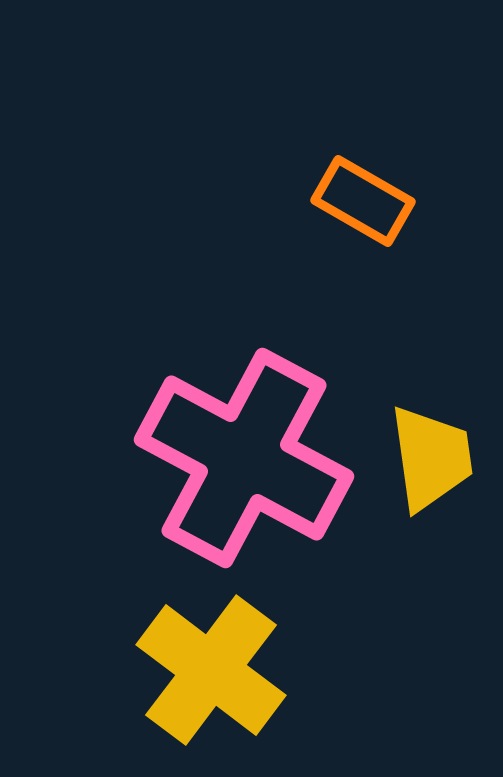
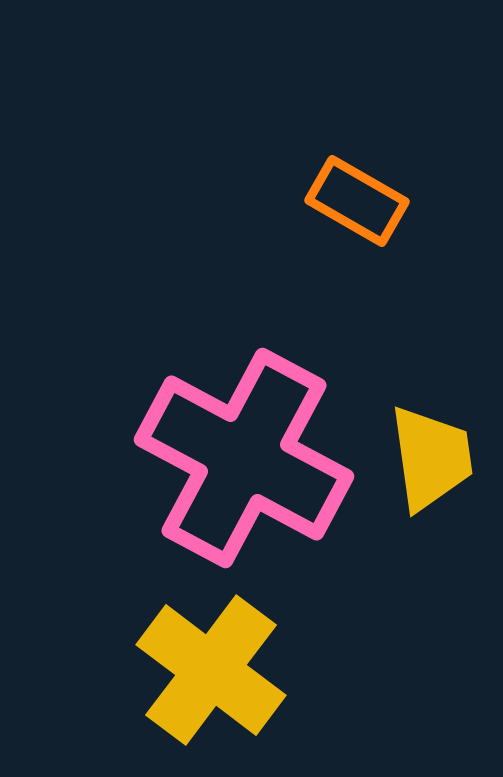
orange rectangle: moved 6 px left
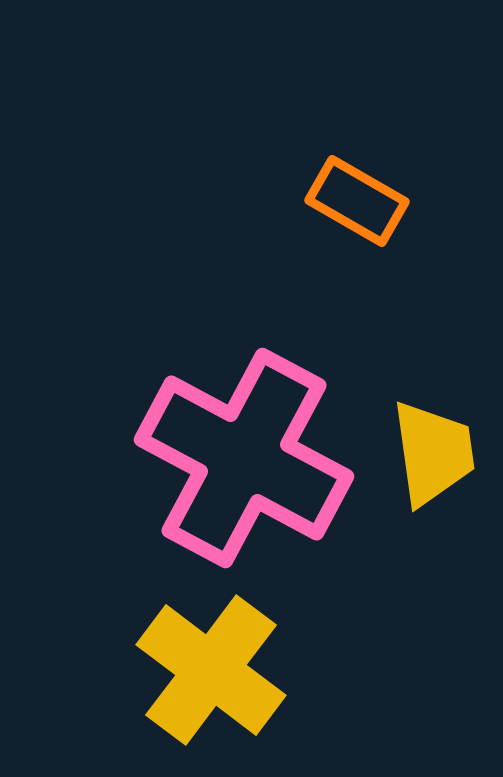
yellow trapezoid: moved 2 px right, 5 px up
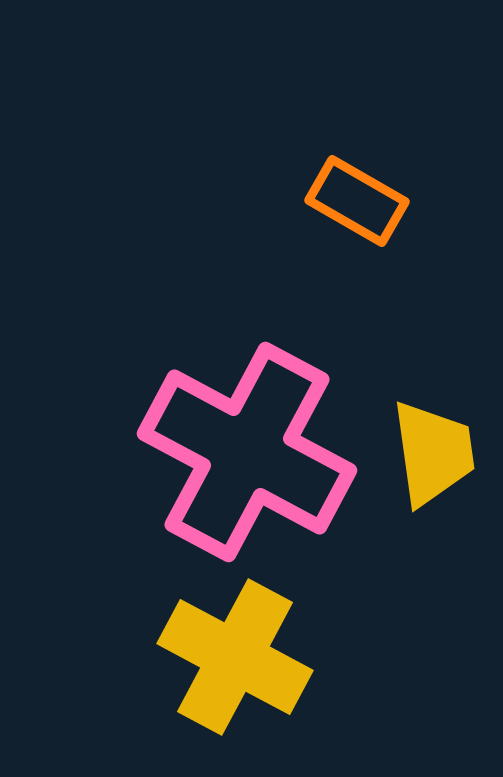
pink cross: moved 3 px right, 6 px up
yellow cross: moved 24 px right, 13 px up; rotated 9 degrees counterclockwise
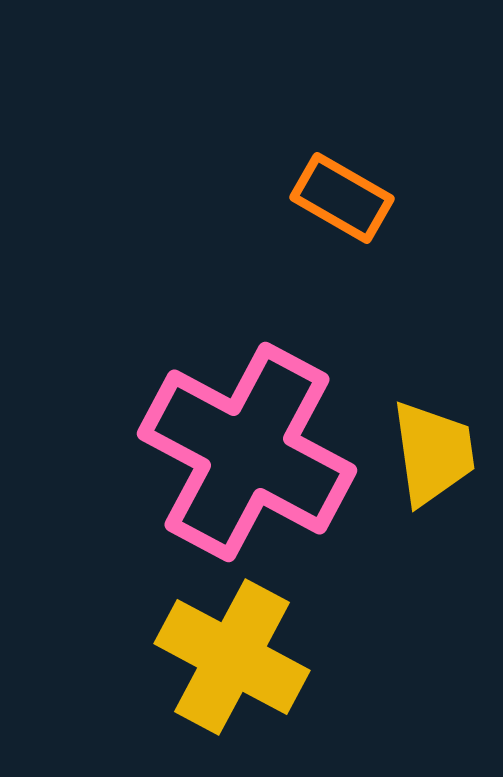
orange rectangle: moved 15 px left, 3 px up
yellow cross: moved 3 px left
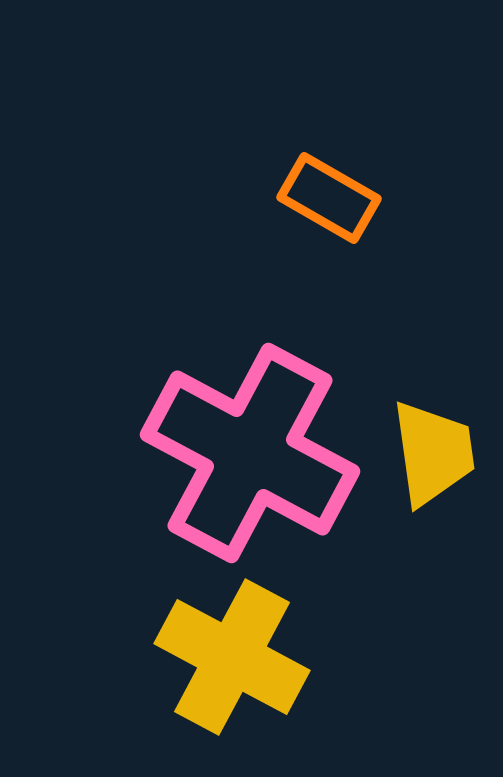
orange rectangle: moved 13 px left
pink cross: moved 3 px right, 1 px down
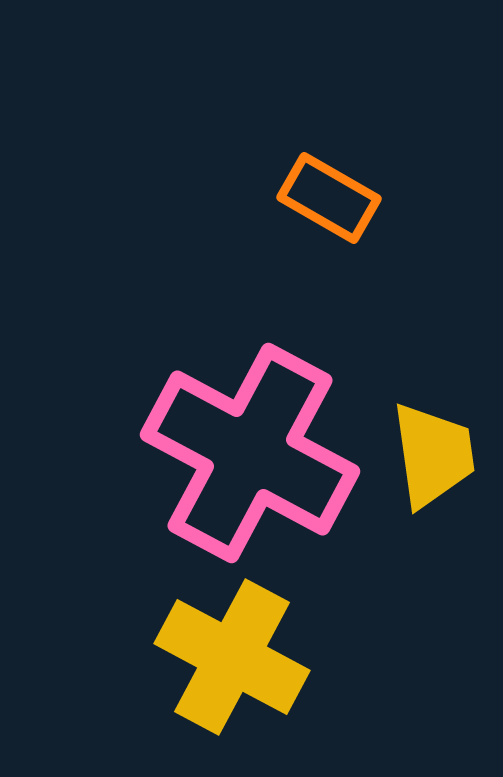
yellow trapezoid: moved 2 px down
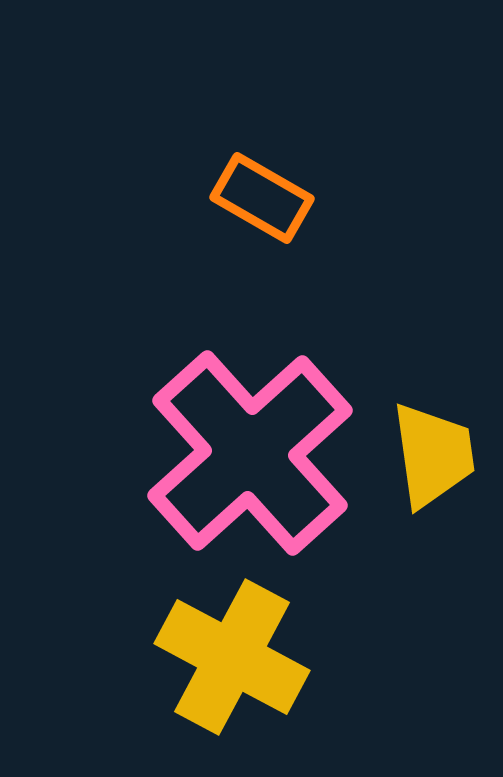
orange rectangle: moved 67 px left
pink cross: rotated 20 degrees clockwise
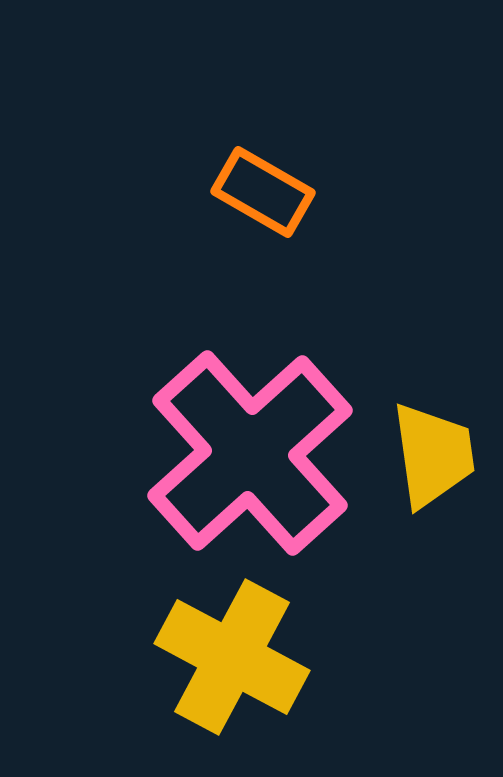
orange rectangle: moved 1 px right, 6 px up
